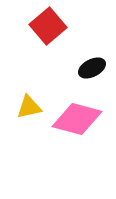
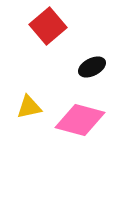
black ellipse: moved 1 px up
pink diamond: moved 3 px right, 1 px down
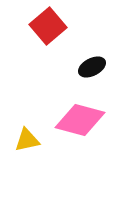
yellow triangle: moved 2 px left, 33 px down
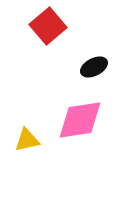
black ellipse: moved 2 px right
pink diamond: rotated 24 degrees counterclockwise
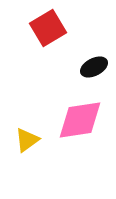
red square: moved 2 px down; rotated 9 degrees clockwise
yellow triangle: rotated 24 degrees counterclockwise
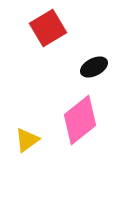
pink diamond: rotated 30 degrees counterclockwise
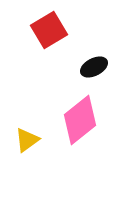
red square: moved 1 px right, 2 px down
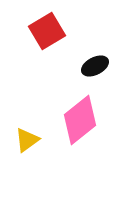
red square: moved 2 px left, 1 px down
black ellipse: moved 1 px right, 1 px up
